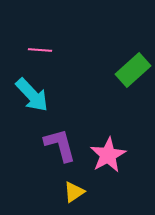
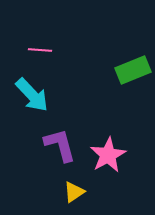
green rectangle: rotated 20 degrees clockwise
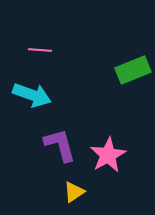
cyan arrow: rotated 27 degrees counterclockwise
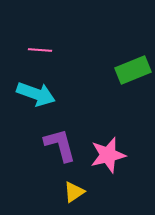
cyan arrow: moved 4 px right, 1 px up
pink star: rotated 15 degrees clockwise
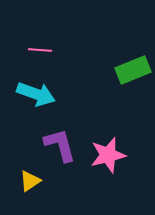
yellow triangle: moved 44 px left, 11 px up
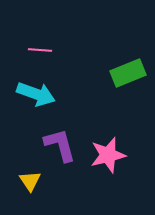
green rectangle: moved 5 px left, 3 px down
yellow triangle: rotated 30 degrees counterclockwise
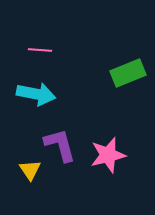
cyan arrow: rotated 9 degrees counterclockwise
yellow triangle: moved 11 px up
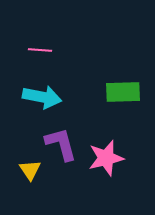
green rectangle: moved 5 px left, 19 px down; rotated 20 degrees clockwise
cyan arrow: moved 6 px right, 3 px down
purple L-shape: moved 1 px right, 1 px up
pink star: moved 2 px left, 3 px down
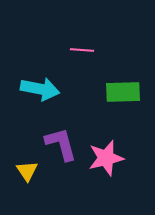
pink line: moved 42 px right
cyan arrow: moved 2 px left, 8 px up
yellow triangle: moved 3 px left, 1 px down
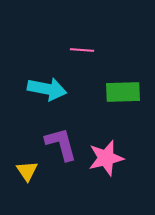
cyan arrow: moved 7 px right
